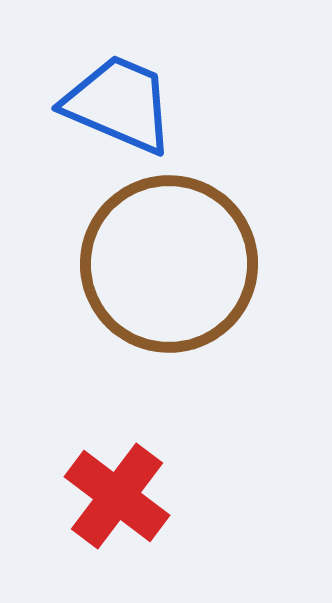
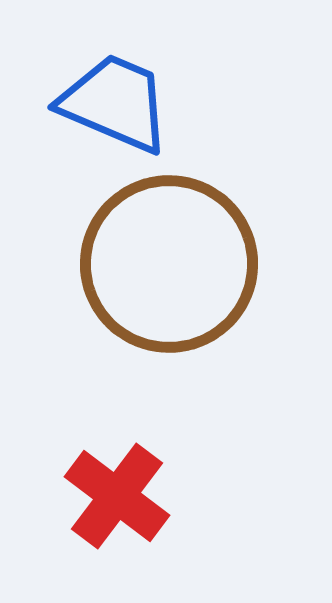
blue trapezoid: moved 4 px left, 1 px up
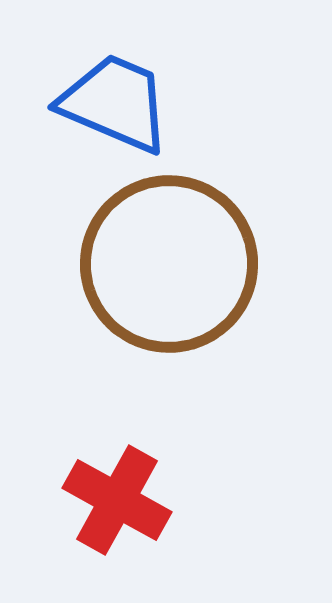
red cross: moved 4 px down; rotated 8 degrees counterclockwise
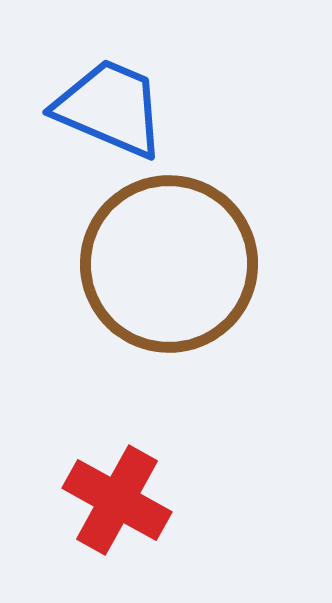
blue trapezoid: moved 5 px left, 5 px down
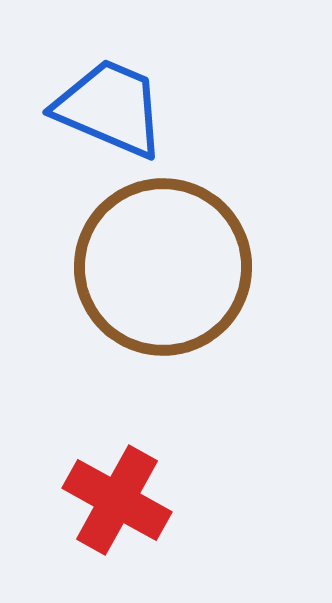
brown circle: moved 6 px left, 3 px down
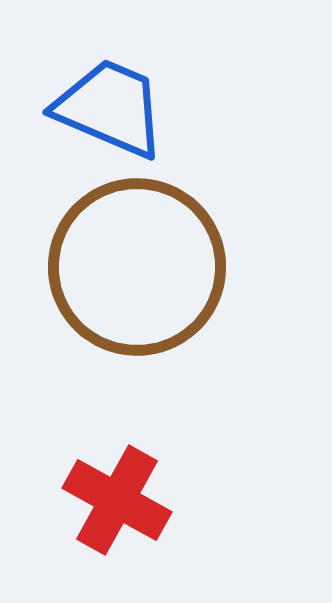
brown circle: moved 26 px left
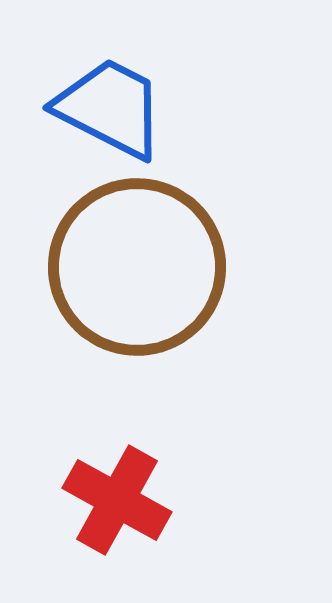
blue trapezoid: rotated 4 degrees clockwise
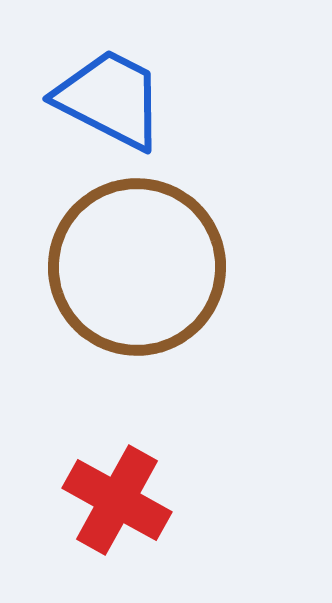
blue trapezoid: moved 9 px up
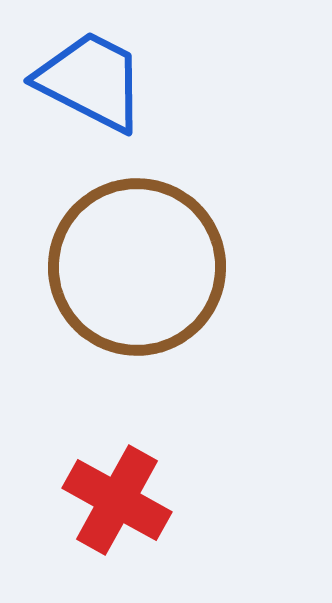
blue trapezoid: moved 19 px left, 18 px up
